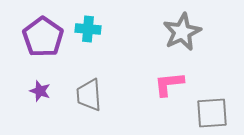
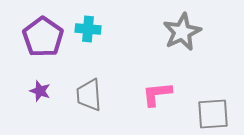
pink L-shape: moved 12 px left, 10 px down
gray square: moved 1 px right, 1 px down
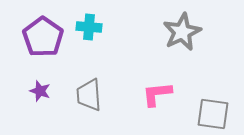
cyan cross: moved 1 px right, 2 px up
gray square: rotated 12 degrees clockwise
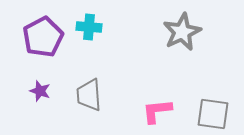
purple pentagon: rotated 9 degrees clockwise
pink L-shape: moved 17 px down
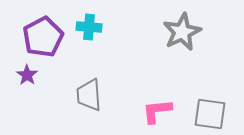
purple star: moved 13 px left, 16 px up; rotated 15 degrees clockwise
gray square: moved 3 px left
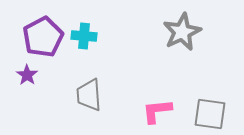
cyan cross: moved 5 px left, 9 px down
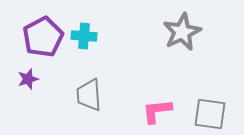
purple star: moved 1 px right, 4 px down; rotated 20 degrees clockwise
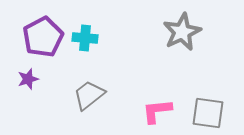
cyan cross: moved 1 px right, 2 px down
gray trapezoid: rotated 56 degrees clockwise
gray square: moved 2 px left, 1 px up
